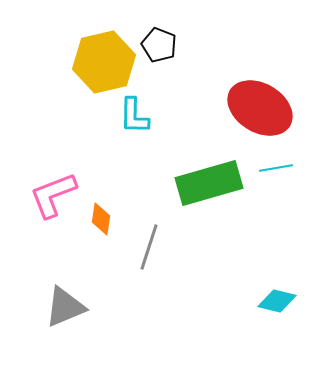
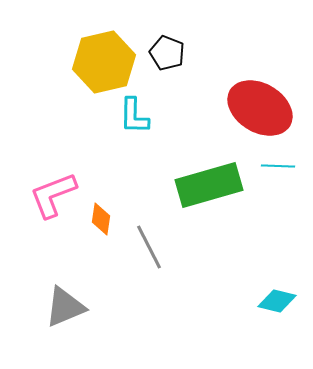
black pentagon: moved 8 px right, 8 px down
cyan line: moved 2 px right, 2 px up; rotated 12 degrees clockwise
green rectangle: moved 2 px down
gray line: rotated 45 degrees counterclockwise
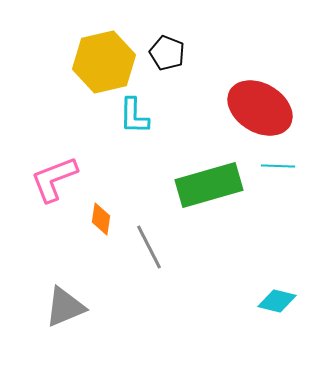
pink L-shape: moved 1 px right, 16 px up
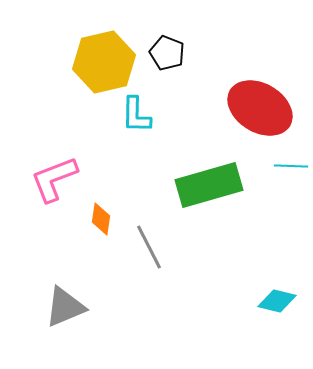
cyan L-shape: moved 2 px right, 1 px up
cyan line: moved 13 px right
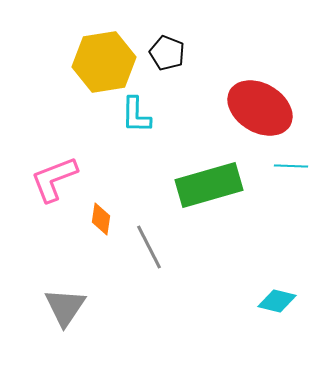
yellow hexagon: rotated 4 degrees clockwise
gray triangle: rotated 33 degrees counterclockwise
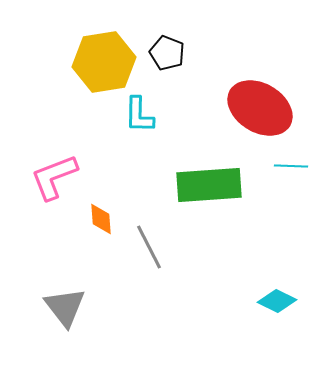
cyan L-shape: moved 3 px right
pink L-shape: moved 2 px up
green rectangle: rotated 12 degrees clockwise
orange diamond: rotated 12 degrees counterclockwise
cyan diamond: rotated 12 degrees clockwise
gray triangle: rotated 12 degrees counterclockwise
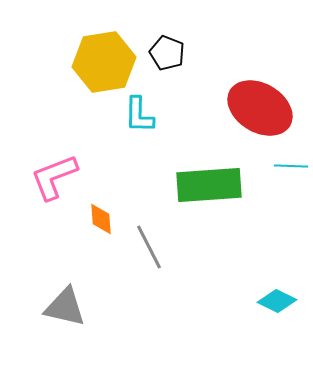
gray triangle: rotated 39 degrees counterclockwise
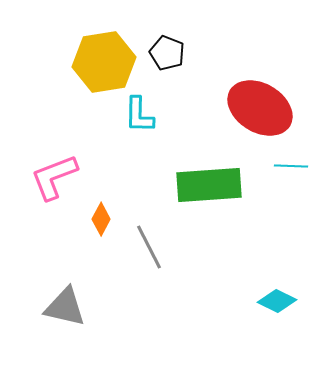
orange diamond: rotated 32 degrees clockwise
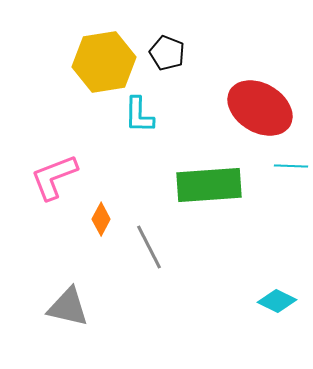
gray triangle: moved 3 px right
